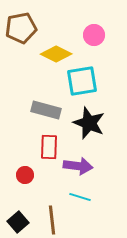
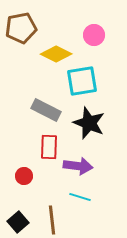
gray rectangle: rotated 12 degrees clockwise
red circle: moved 1 px left, 1 px down
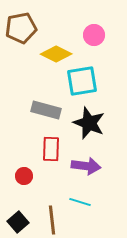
gray rectangle: rotated 12 degrees counterclockwise
red rectangle: moved 2 px right, 2 px down
purple arrow: moved 8 px right
cyan line: moved 5 px down
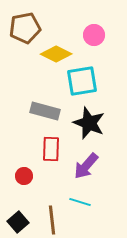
brown pentagon: moved 4 px right
gray rectangle: moved 1 px left, 1 px down
purple arrow: rotated 124 degrees clockwise
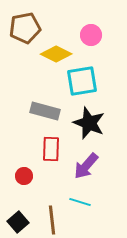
pink circle: moved 3 px left
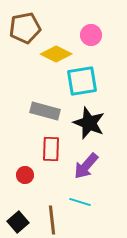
red circle: moved 1 px right, 1 px up
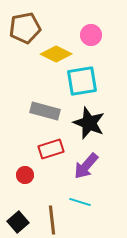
red rectangle: rotated 70 degrees clockwise
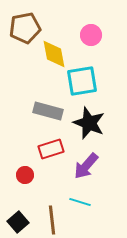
yellow diamond: moved 2 px left; rotated 52 degrees clockwise
gray rectangle: moved 3 px right
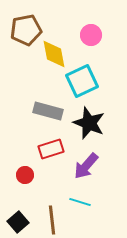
brown pentagon: moved 1 px right, 2 px down
cyan square: rotated 16 degrees counterclockwise
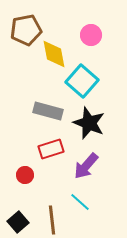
cyan square: rotated 24 degrees counterclockwise
cyan line: rotated 25 degrees clockwise
